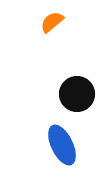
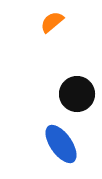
blue ellipse: moved 1 px left, 1 px up; rotated 9 degrees counterclockwise
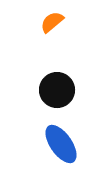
black circle: moved 20 px left, 4 px up
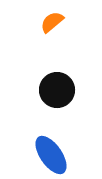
blue ellipse: moved 10 px left, 11 px down
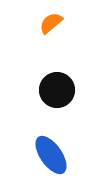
orange semicircle: moved 1 px left, 1 px down
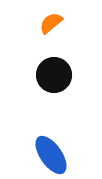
black circle: moved 3 px left, 15 px up
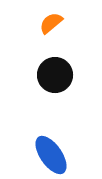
black circle: moved 1 px right
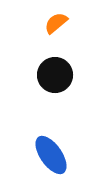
orange semicircle: moved 5 px right
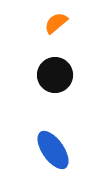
blue ellipse: moved 2 px right, 5 px up
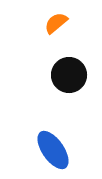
black circle: moved 14 px right
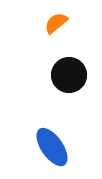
blue ellipse: moved 1 px left, 3 px up
